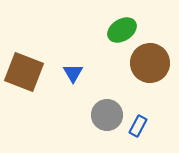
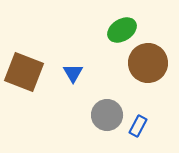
brown circle: moved 2 px left
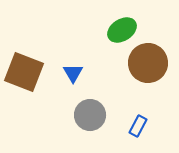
gray circle: moved 17 px left
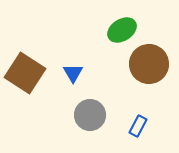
brown circle: moved 1 px right, 1 px down
brown square: moved 1 px right, 1 px down; rotated 12 degrees clockwise
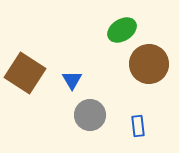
blue triangle: moved 1 px left, 7 px down
blue rectangle: rotated 35 degrees counterclockwise
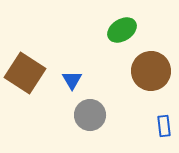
brown circle: moved 2 px right, 7 px down
blue rectangle: moved 26 px right
